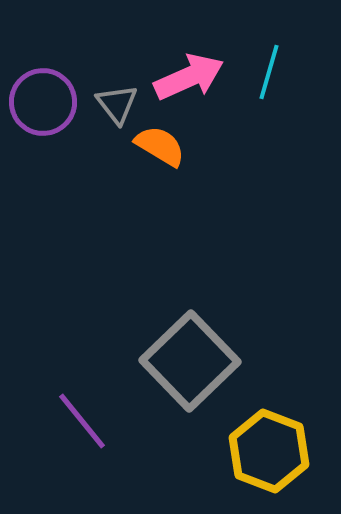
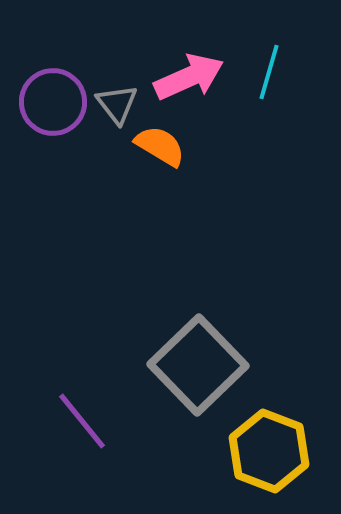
purple circle: moved 10 px right
gray square: moved 8 px right, 4 px down
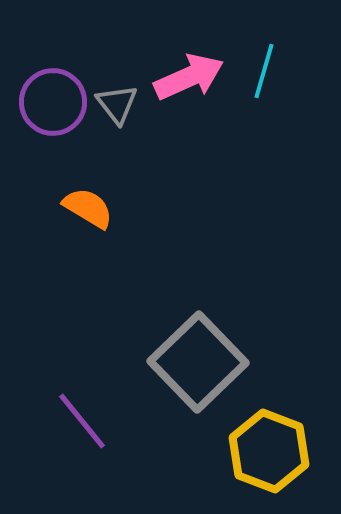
cyan line: moved 5 px left, 1 px up
orange semicircle: moved 72 px left, 62 px down
gray square: moved 3 px up
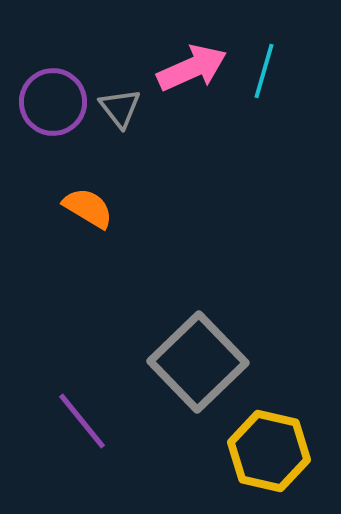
pink arrow: moved 3 px right, 9 px up
gray triangle: moved 3 px right, 4 px down
yellow hexagon: rotated 8 degrees counterclockwise
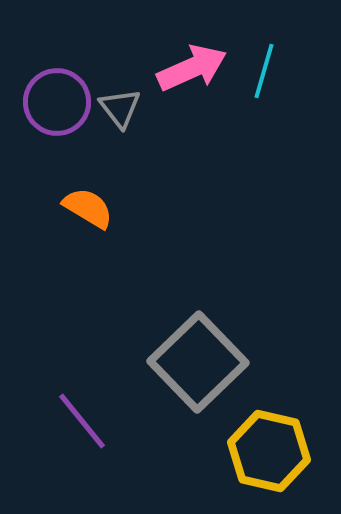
purple circle: moved 4 px right
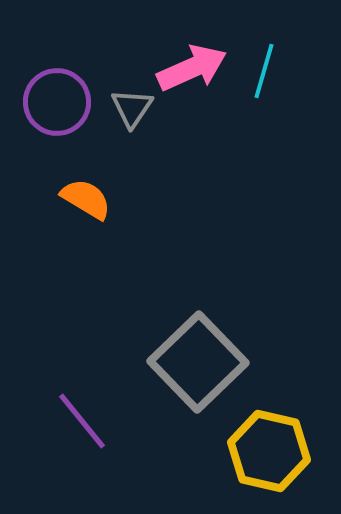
gray triangle: moved 12 px right; rotated 12 degrees clockwise
orange semicircle: moved 2 px left, 9 px up
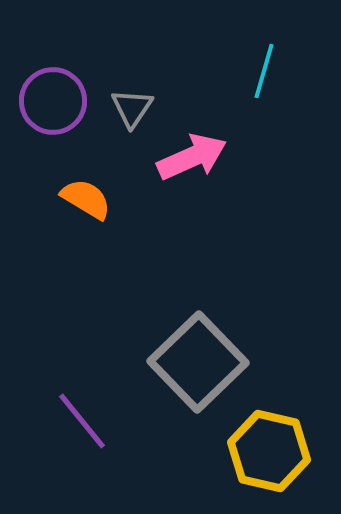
pink arrow: moved 89 px down
purple circle: moved 4 px left, 1 px up
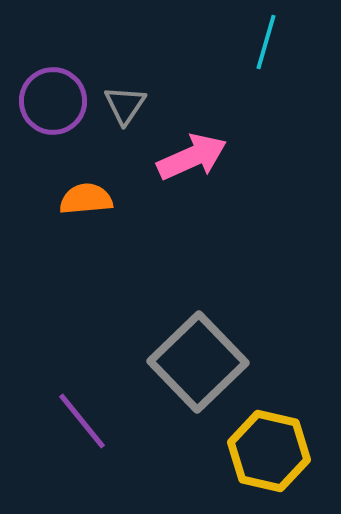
cyan line: moved 2 px right, 29 px up
gray triangle: moved 7 px left, 3 px up
orange semicircle: rotated 36 degrees counterclockwise
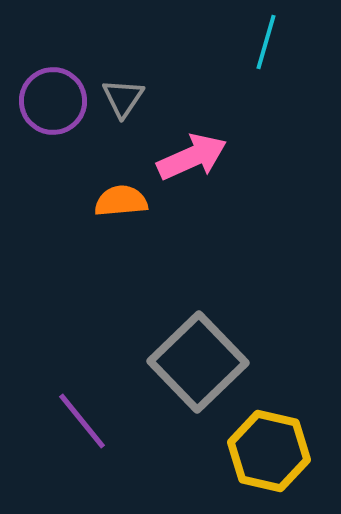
gray triangle: moved 2 px left, 7 px up
orange semicircle: moved 35 px right, 2 px down
